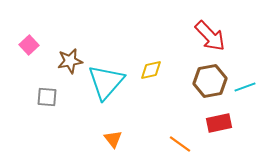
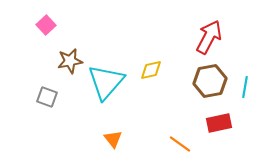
red arrow: moved 1 px left, 1 px down; rotated 108 degrees counterclockwise
pink square: moved 17 px right, 20 px up
cyan line: rotated 60 degrees counterclockwise
gray square: rotated 15 degrees clockwise
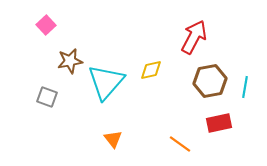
red arrow: moved 15 px left
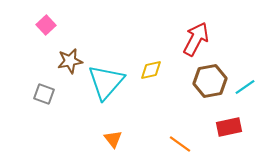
red arrow: moved 2 px right, 2 px down
cyan line: rotated 45 degrees clockwise
gray square: moved 3 px left, 3 px up
red rectangle: moved 10 px right, 4 px down
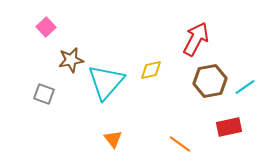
pink square: moved 2 px down
brown star: moved 1 px right, 1 px up
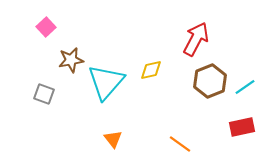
brown hexagon: rotated 12 degrees counterclockwise
red rectangle: moved 13 px right
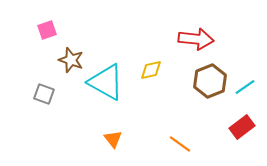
pink square: moved 1 px right, 3 px down; rotated 24 degrees clockwise
red arrow: rotated 68 degrees clockwise
brown star: rotated 30 degrees clockwise
cyan triangle: rotated 42 degrees counterclockwise
red rectangle: rotated 25 degrees counterclockwise
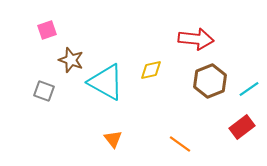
cyan line: moved 4 px right, 2 px down
gray square: moved 3 px up
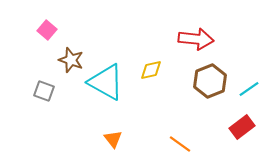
pink square: rotated 30 degrees counterclockwise
